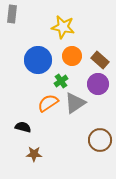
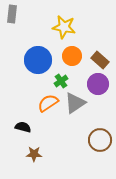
yellow star: moved 1 px right
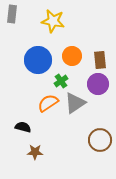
yellow star: moved 11 px left, 6 px up
brown rectangle: rotated 42 degrees clockwise
brown star: moved 1 px right, 2 px up
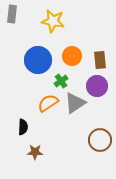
purple circle: moved 1 px left, 2 px down
black semicircle: rotated 77 degrees clockwise
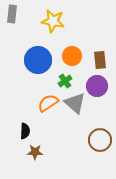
green cross: moved 4 px right
gray triangle: rotated 45 degrees counterclockwise
black semicircle: moved 2 px right, 4 px down
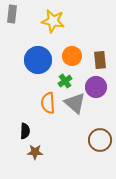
purple circle: moved 1 px left, 1 px down
orange semicircle: rotated 60 degrees counterclockwise
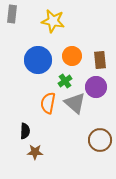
orange semicircle: rotated 15 degrees clockwise
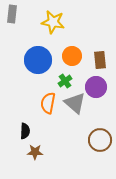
yellow star: moved 1 px down
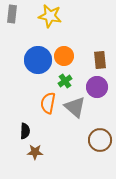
yellow star: moved 3 px left, 6 px up
orange circle: moved 8 px left
purple circle: moved 1 px right
gray triangle: moved 4 px down
